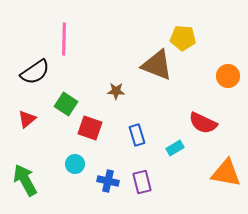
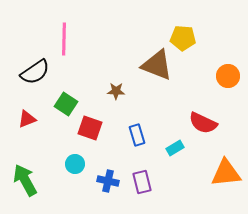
red triangle: rotated 18 degrees clockwise
orange triangle: rotated 16 degrees counterclockwise
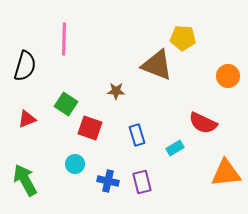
black semicircle: moved 10 px left, 6 px up; rotated 40 degrees counterclockwise
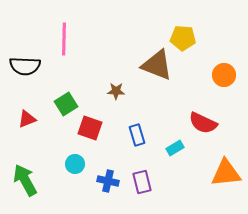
black semicircle: rotated 76 degrees clockwise
orange circle: moved 4 px left, 1 px up
green square: rotated 25 degrees clockwise
